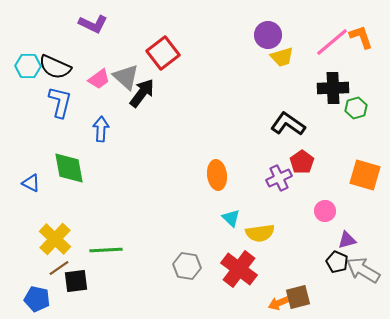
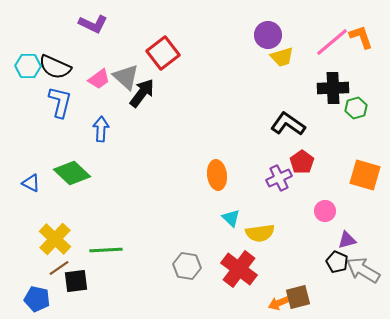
green diamond: moved 3 px right, 5 px down; rotated 36 degrees counterclockwise
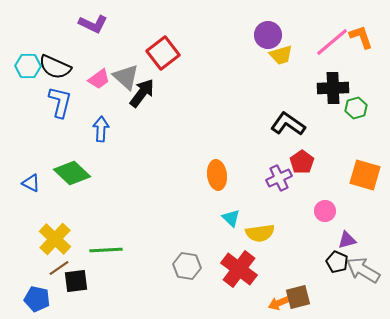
yellow trapezoid: moved 1 px left, 2 px up
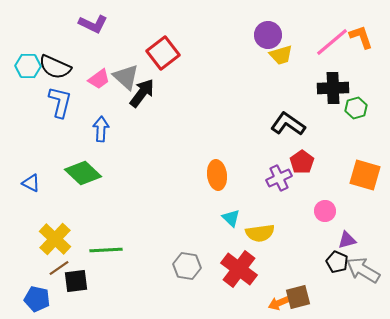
green diamond: moved 11 px right
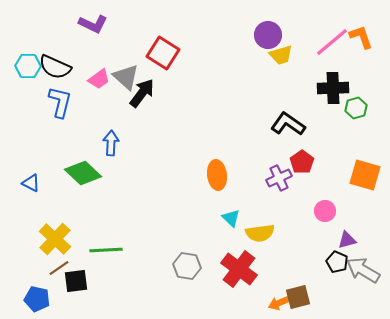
red square: rotated 20 degrees counterclockwise
blue arrow: moved 10 px right, 14 px down
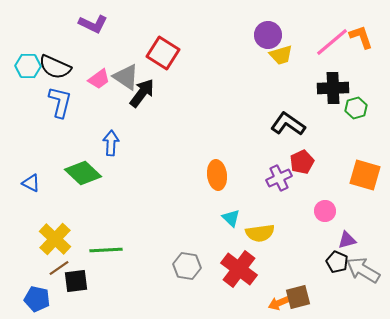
gray triangle: rotated 8 degrees counterclockwise
red pentagon: rotated 10 degrees clockwise
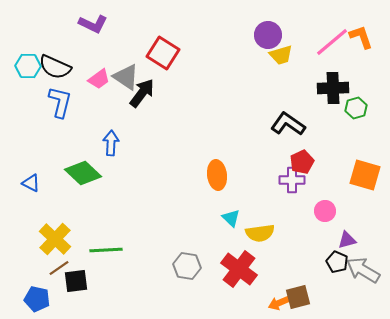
purple cross: moved 13 px right, 2 px down; rotated 25 degrees clockwise
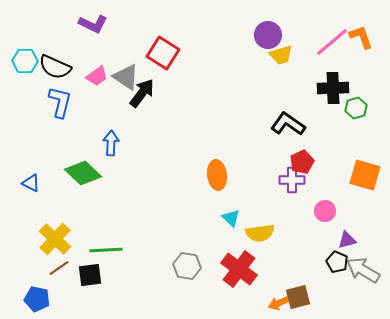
cyan hexagon: moved 3 px left, 5 px up
pink trapezoid: moved 2 px left, 3 px up
black square: moved 14 px right, 6 px up
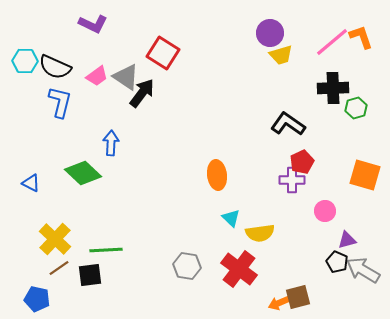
purple circle: moved 2 px right, 2 px up
